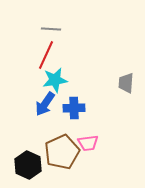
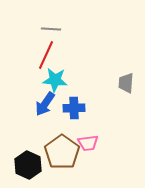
cyan star: rotated 15 degrees clockwise
brown pentagon: rotated 12 degrees counterclockwise
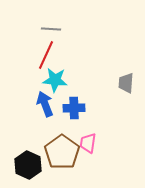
blue arrow: rotated 125 degrees clockwise
pink trapezoid: rotated 105 degrees clockwise
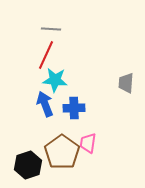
black hexagon: rotated 16 degrees clockwise
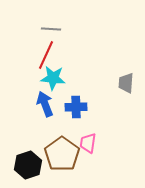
cyan star: moved 2 px left, 2 px up
blue cross: moved 2 px right, 1 px up
brown pentagon: moved 2 px down
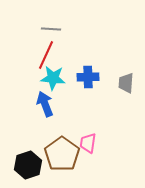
blue cross: moved 12 px right, 30 px up
